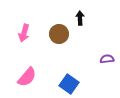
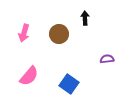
black arrow: moved 5 px right
pink semicircle: moved 2 px right, 1 px up
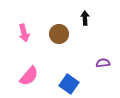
pink arrow: rotated 30 degrees counterclockwise
purple semicircle: moved 4 px left, 4 px down
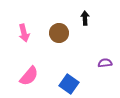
brown circle: moved 1 px up
purple semicircle: moved 2 px right
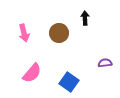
pink semicircle: moved 3 px right, 3 px up
blue square: moved 2 px up
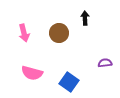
pink semicircle: rotated 65 degrees clockwise
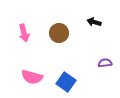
black arrow: moved 9 px right, 4 px down; rotated 72 degrees counterclockwise
pink semicircle: moved 4 px down
blue square: moved 3 px left
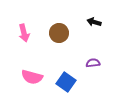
purple semicircle: moved 12 px left
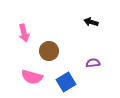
black arrow: moved 3 px left
brown circle: moved 10 px left, 18 px down
blue square: rotated 24 degrees clockwise
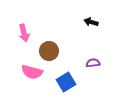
pink semicircle: moved 5 px up
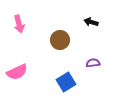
pink arrow: moved 5 px left, 9 px up
brown circle: moved 11 px right, 11 px up
pink semicircle: moved 15 px left; rotated 40 degrees counterclockwise
